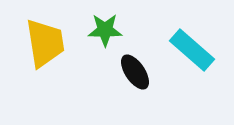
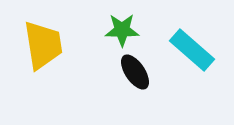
green star: moved 17 px right
yellow trapezoid: moved 2 px left, 2 px down
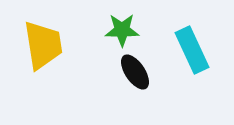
cyan rectangle: rotated 24 degrees clockwise
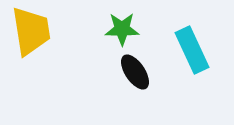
green star: moved 1 px up
yellow trapezoid: moved 12 px left, 14 px up
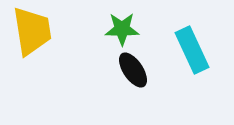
yellow trapezoid: moved 1 px right
black ellipse: moved 2 px left, 2 px up
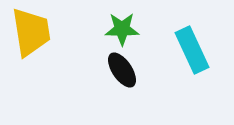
yellow trapezoid: moved 1 px left, 1 px down
black ellipse: moved 11 px left
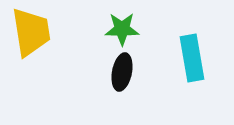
cyan rectangle: moved 8 px down; rotated 15 degrees clockwise
black ellipse: moved 2 px down; rotated 45 degrees clockwise
